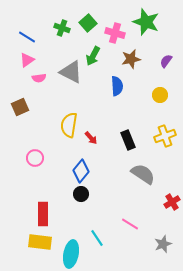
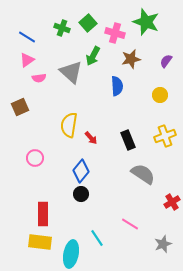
gray triangle: rotated 15 degrees clockwise
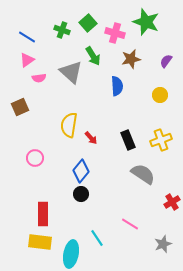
green cross: moved 2 px down
green arrow: rotated 60 degrees counterclockwise
yellow cross: moved 4 px left, 4 px down
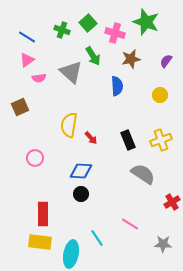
blue diamond: rotated 55 degrees clockwise
gray star: rotated 24 degrees clockwise
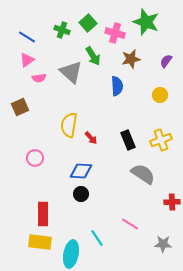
red cross: rotated 28 degrees clockwise
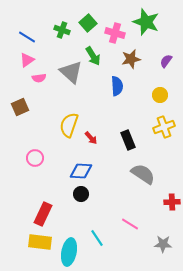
yellow semicircle: rotated 10 degrees clockwise
yellow cross: moved 3 px right, 13 px up
red rectangle: rotated 25 degrees clockwise
cyan ellipse: moved 2 px left, 2 px up
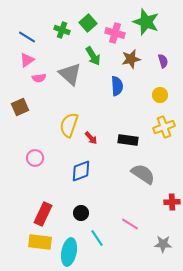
purple semicircle: moved 3 px left; rotated 128 degrees clockwise
gray triangle: moved 1 px left, 2 px down
black rectangle: rotated 60 degrees counterclockwise
blue diamond: rotated 25 degrees counterclockwise
black circle: moved 19 px down
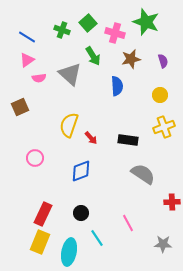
pink line: moved 2 px left, 1 px up; rotated 30 degrees clockwise
yellow rectangle: rotated 75 degrees counterclockwise
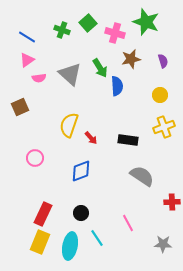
green arrow: moved 7 px right, 12 px down
gray semicircle: moved 1 px left, 2 px down
cyan ellipse: moved 1 px right, 6 px up
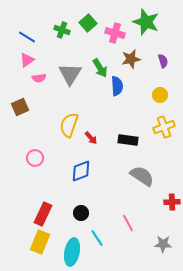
gray triangle: rotated 20 degrees clockwise
cyan ellipse: moved 2 px right, 6 px down
